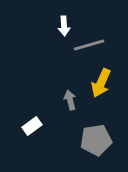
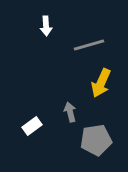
white arrow: moved 18 px left
gray arrow: moved 12 px down
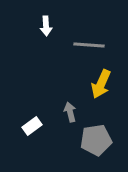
gray line: rotated 20 degrees clockwise
yellow arrow: moved 1 px down
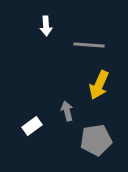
yellow arrow: moved 2 px left, 1 px down
gray arrow: moved 3 px left, 1 px up
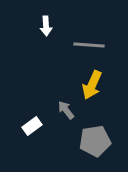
yellow arrow: moved 7 px left
gray arrow: moved 1 px left, 1 px up; rotated 24 degrees counterclockwise
gray pentagon: moved 1 px left, 1 px down
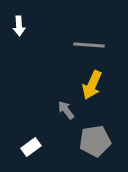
white arrow: moved 27 px left
white rectangle: moved 1 px left, 21 px down
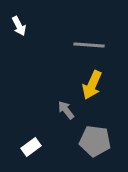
white arrow: rotated 24 degrees counterclockwise
gray pentagon: rotated 16 degrees clockwise
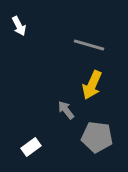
gray line: rotated 12 degrees clockwise
gray pentagon: moved 2 px right, 4 px up
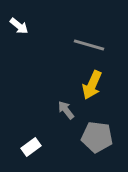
white arrow: rotated 24 degrees counterclockwise
